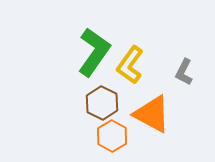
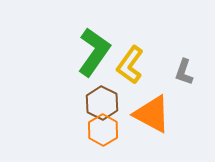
gray L-shape: rotated 8 degrees counterclockwise
orange hexagon: moved 9 px left, 6 px up
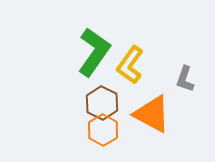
gray L-shape: moved 1 px right, 7 px down
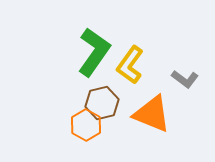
gray L-shape: rotated 72 degrees counterclockwise
brown hexagon: rotated 20 degrees clockwise
orange triangle: rotated 6 degrees counterclockwise
orange hexagon: moved 17 px left, 5 px up
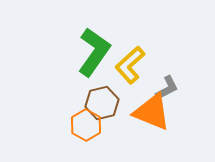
yellow L-shape: rotated 12 degrees clockwise
gray L-shape: moved 18 px left, 9 px down; rotated 64 degrees counterclockwise
orange triangle: moved 2 px up
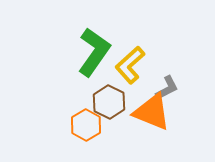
brown hexagon: moved 7 px right, 1 px up; rotated 20 degrees counterclockwise
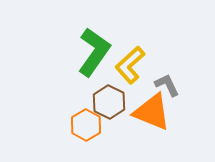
gray L-shape: moved 3 px up; rotated 88 degrees counterclockwise
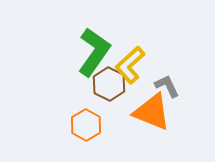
gray L-shape: moved 1 px down
brown hexagon: moved 18 px up
